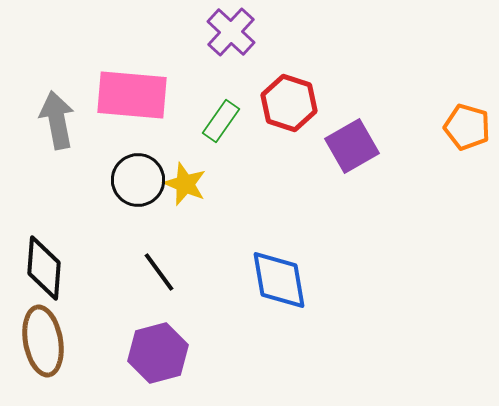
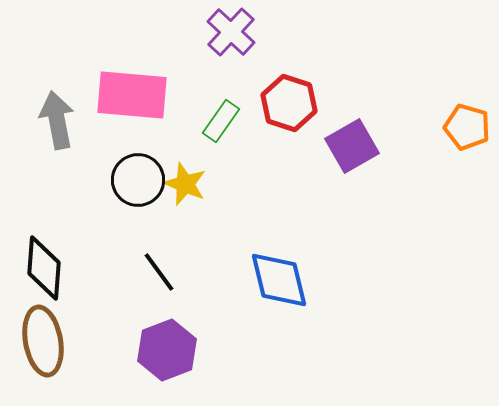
blue diamond: rotated 4 degrees counterclockwise
purple hexagon: moved 9 px right, 3 px up; rotated 6 degrees counterclockwise
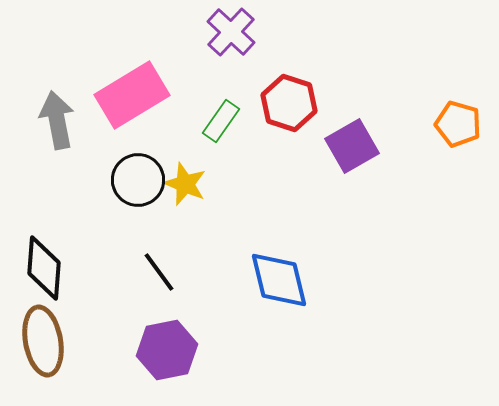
pink rectangle: rotated 36 degrees counterclockwise
orange pentagon: moved 9 px left, 3 px up
purple hexagon: rotated 10 degrees clockwise
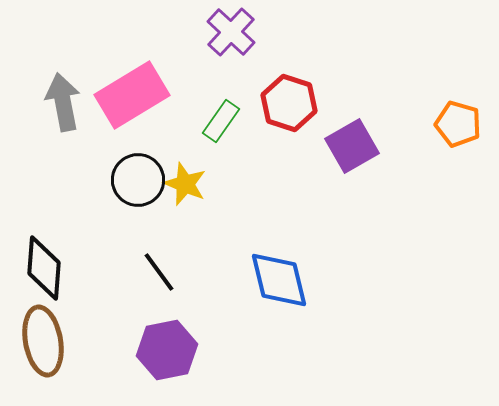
gray arrow: moved 6 px right, 18 px up
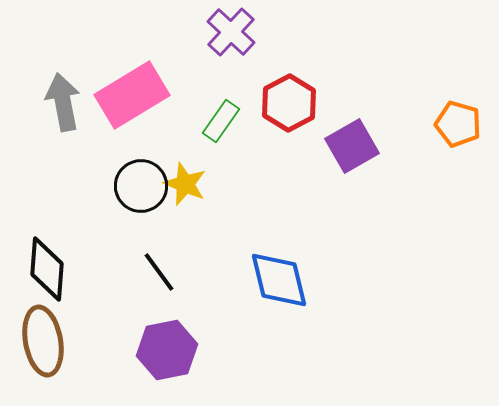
red hexagon: rotated 14 degrees clockwise
black circle: moved 3 px right, 6 px down
black diamond: moved 3 px right, 1 px down
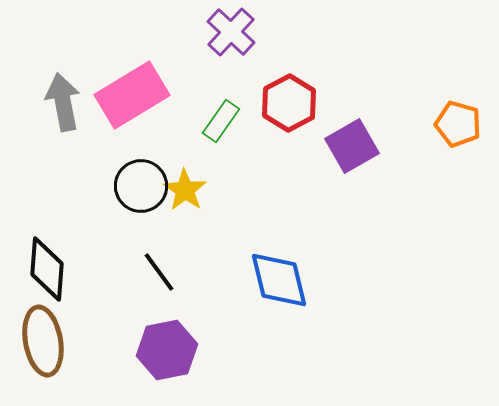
yellow star: moved 6 px down; rotated 12 degrees clockwise
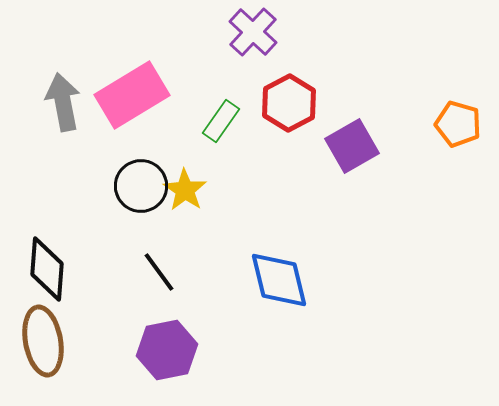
purple cross: moved 22 px right
